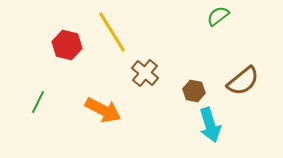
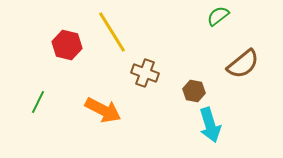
brown cross: rotated 20 degrees counterclockwise
brown semicircle: moved 17 px up
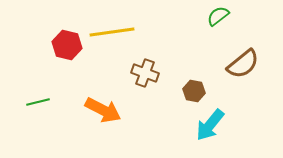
yellow line: rotated 66 degrees counterclockwise
green line: rotated 50 degrees clockwise
cyan arrow: rotated 56 degrees clockwise
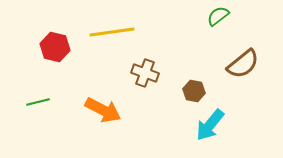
red hexagon: moved 12 px left, 2 px down
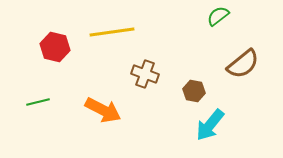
brown cross: moved 1 px down
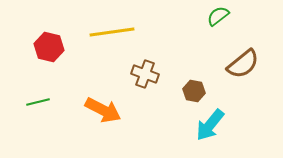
red hexagon: moved 6 px left
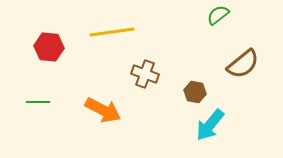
green semicircle: moved 1 px up
red hexagon: rotated 8 degrees counterclockwise
brown hexagon: moved 1 px right, 1 px down
green line: rotated 15 degrees clockwise
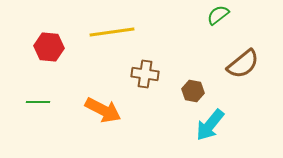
brown cross: rotated 12 degrees counterclockwise
brown hexagon: moved 2 px left, 1 px up
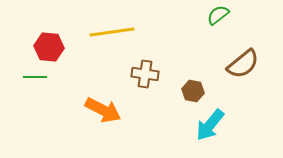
green line: moved 3 px left, 25 px up
